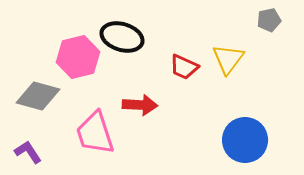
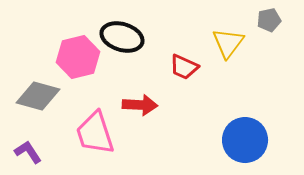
yellow triangle: moved 16 px up
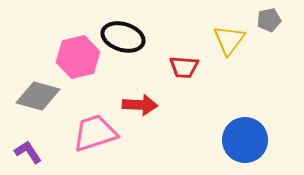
black ellipse: moved 1 px right
yellow triangle: moved 1 px right, 3 px up
red trapezoid: rotated 20 degrees counterclockwise
pink trapezoid: rotated 90 degrees clockwise
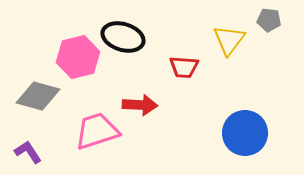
gray pentagon: rotated 20 degrees clockwise
pink trapezoid: moved 2 px right, 2 px up
blue circle: moved 7 px up
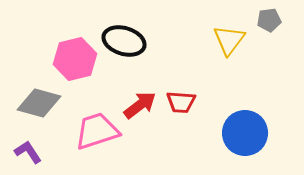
gray pentagon: rotated 15 degrees counterclockwise
black ellipse: moved 1 px right, 4 px down
pink hexagon: moved 3 px left, 2 px down
red trapezoid: moved 3 px left, 35 px down
gray diamond: moved 1 px right, 7 px down
red arrow: rotated 40 degrees counterclockwise
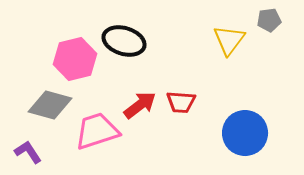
gray diamond: moved 11 px right, 2 px down
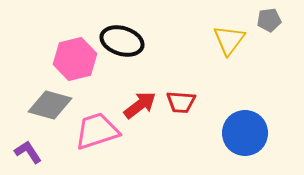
black ellipse: moved 2 px left
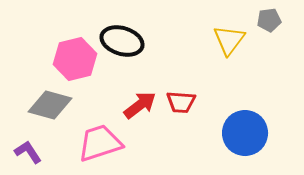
pink trapezoid: moved 3 px right, 12 px down
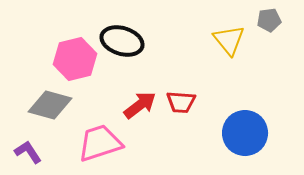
yellow triangle: rotated 16 degrees counterclockwise
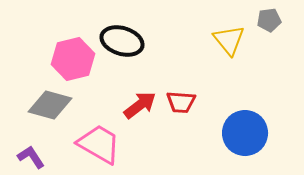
pink hexagon: moved 2 px left
pink trapezoid: moved 1 px left, 1 px down; rotated 48 degrees clockwise
purple L-shape: moved 3 px right, 5 px down
